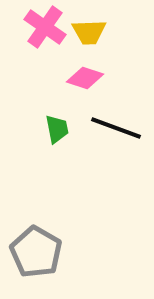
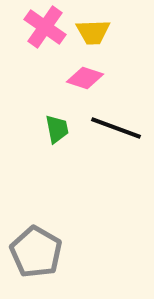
yellow trapezoid: moved 4 px right
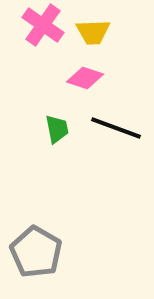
pink cross: moved 2 px left, 2 px up
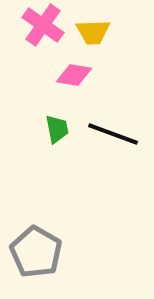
pink diamond: moved 11 px left, 3 px up; rotated 9 degrees counterclockwise
black line: moved 3 px left, 6 px down
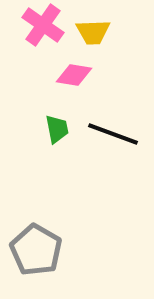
gray pentagon: moved 2 px up
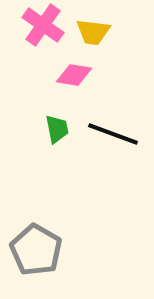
yellow trapezoid: rotated 9 degrees clockwise
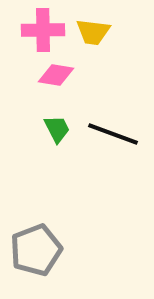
pink cross: moved 5 px down; rotated 36 degrees counterclockwise
pink diamond: moved 18 px left
green trapezoid: rotated 16 degrees counterclockwise
gray pentagon: rotated 21 degrees clockwise
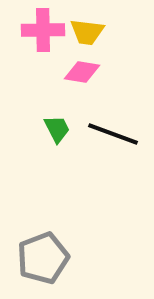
yellow trapezoid: moved 6 px left
pink diamond: moved 26 px right, 3 px up
gray pentagon: moved 7 px right, 8 px down
